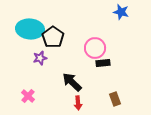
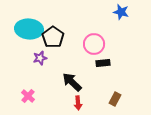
cyan ellipse: moved 1 px left
pink circle: moved 1 px left, 4 px up
brown rectangle: rotated 48 degrees clockwise
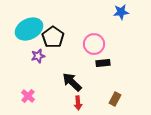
blue star: rotated 21 degrees counterclockwise
cyan ellipse: rotated 32 degrees counterclockwise
purple star: moved 2 px left, 2 px up
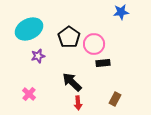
black pentagon: moved 16 px right
pink cross: moved 1 px right, 2 px up
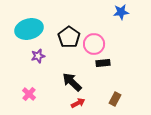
cyan ellipse: rotated 12 degrees clockwise
red arrow: rotated 112 degrees counterclockwise
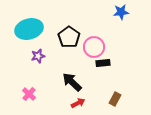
pink circle: moved 3 px down
